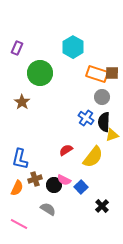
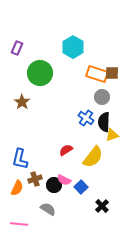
pink line: rotated 24 degrees counterclockwise
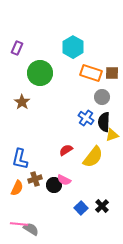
orange rectangle: moved 6 px left, 1 px up
blue square: moved 21 px down
gray semicircle: moved 17 px left, 20 px down
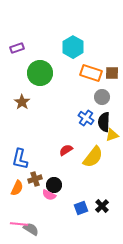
purple rectangle: rotated 48 degrees clockwise
pink semicircle: moved 15 px left, 15 px down
blue square: rotated 24 degrees clockwise
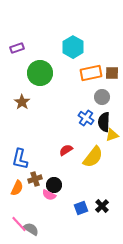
orange rectangle: rotated 30 degrees counterclockwise
pink line: rotated 42 degrees clockwise
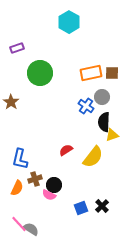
cyan hexagon: moved 4 px left, 25 px up
brown star: moved 11 px left
blue cross: moved 12 px up
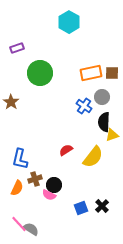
blue cross: moved 2 px left
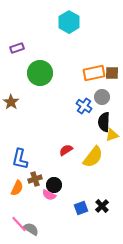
orange rectangle: moved 3 px right
